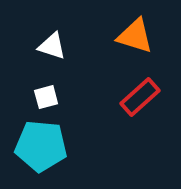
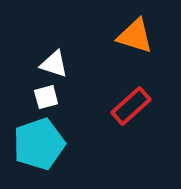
white triangle: moved 2 px right, 18 px down
red rectangle: moved 9 px left, 9 px down
cyan pentagon: moved 2 px left, 2 px up; rotated 24 degrees counterclockwise
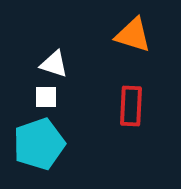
orange triangle: moved 2 px left, 1 px up
white square: rotated 15 degrees clockwise
red rectangle: rotated 45 degrees counterclockwise
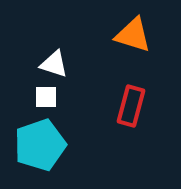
red rectangle: rotated 12 degrees clockwise
cyan pentagon: moved 1 px right, 1 px down
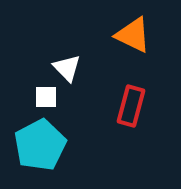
orange triangle: rotated 9 degrees clockwise
white triangle: moved 13 px right, 4 px down; rotated 28 degrees clockwise
cyan pentagon: rotated 9 degrees counterclockwise
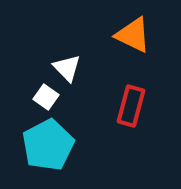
white square: rotated 35 degrees clockwise
cyan pentagon: moved 8 px right
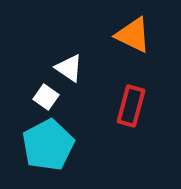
white triangle: moved 2 px right; rotated 12 degrees counterclockwise
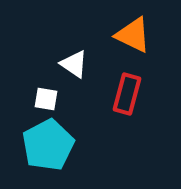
white triangle: moved 5 px right, 4 px up
white square: moved 2 px down; rotated 25 degrees counterclockwise
red rectangle: moved 4 px left, 12 px up
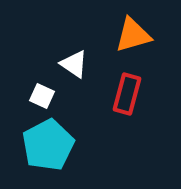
orange triangle: rotated 42 degrees counterclockwise
white square: moved 4 px left, 3 px up; rotated 15 degrees clockwise
